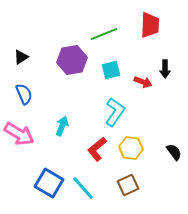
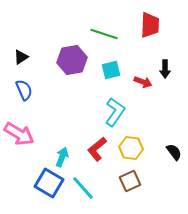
green line: rotated 40 degrees clockwise
blue semicircle: moved 4 px up
cyan arrow: moved 31 px down
brown square: moved 2 px right, 4 px up
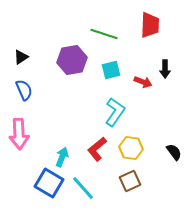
pink arrow: rotated 56 degrees clockwise
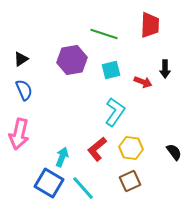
black triangle: moved 2 px down
pink arrow: rotated 16 degrees clockwise
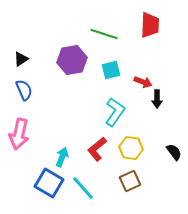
black arrow: moved 8 px left, 30 px down
